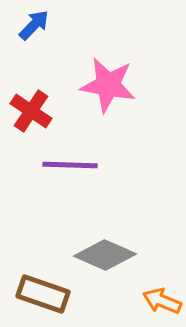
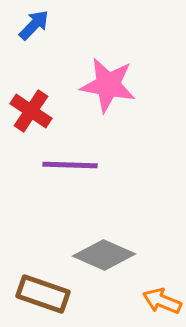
gray diamond: moved 1 px left
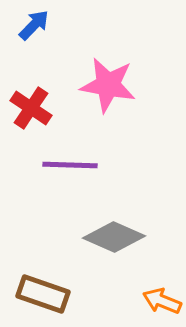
red cross: moved 3 px up
gray diamond: moved 10 px right, 18 px up
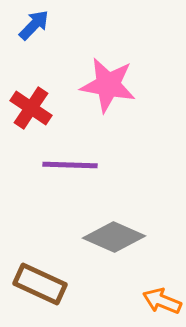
brown rectangle: moved 3 px left, 10 px up; rotated 6 degrees clockwise
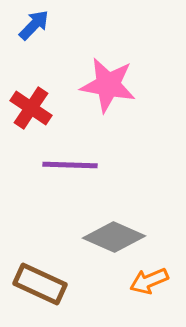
orange arrow: moved 13 px left, 20 px up; rotated 45 degrees counterclockwise
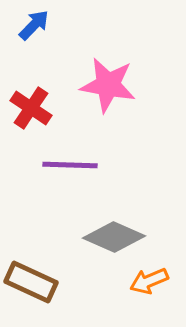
brown rectangle: moved 9 px left, 2 px up
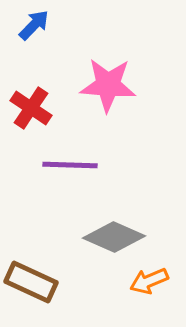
pink star: rotated 6 degrees counterclockwise
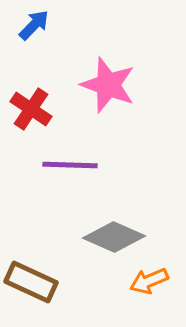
pink star: rotated 16 degrees clockwise
red cross: moved 1 px down
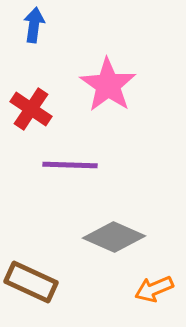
blue arrow: rotated 36 degrees counterclockwise
pink star: rotated 14 degrees clockwise
orange arrow: moved 5 px right, 8 px down
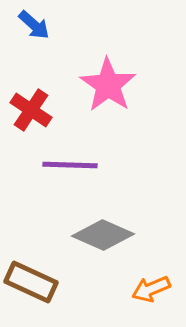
blue arrow: rotated 124 degrees clockwise
red cross: moved 1 px down
gray diamond: moved 11 px left, 2 px up
orange arrow: moved 3 px left
